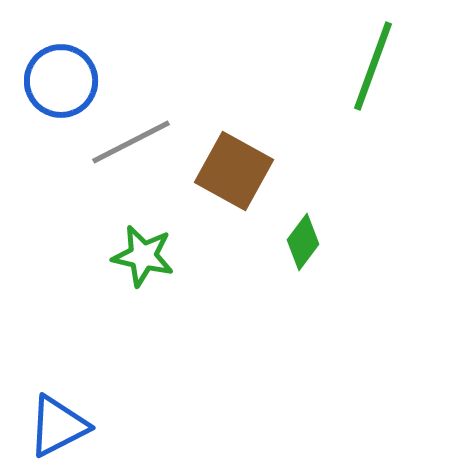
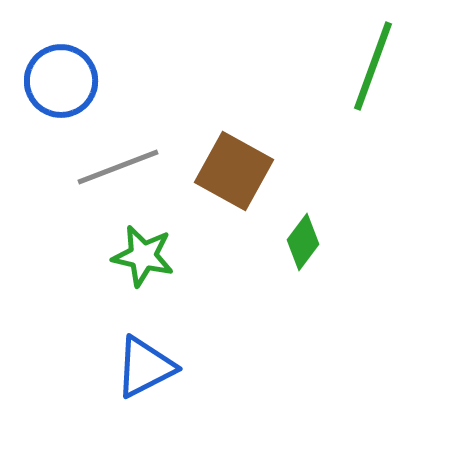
gray line: moved 13 px left, 25 px down; rotated 6 degrees clockwise
blue triangle: moved 87 px right, 59 px up
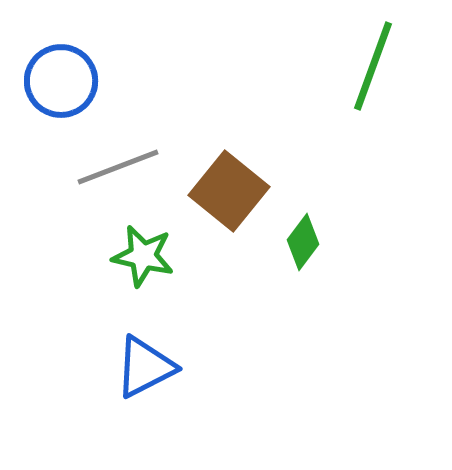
brown square: moved 5 px left, 20 px down; rotated 10 degrees clockwise
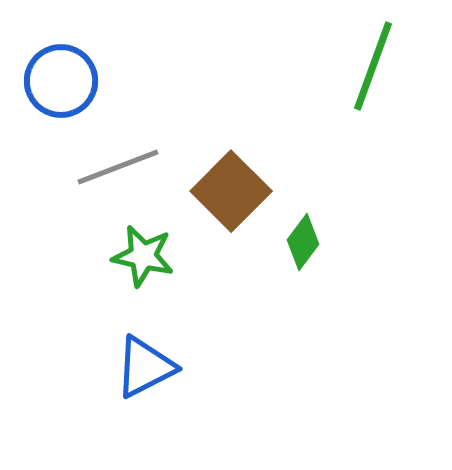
brown square: moved 2 px right; rotated 6 degrees clockwise
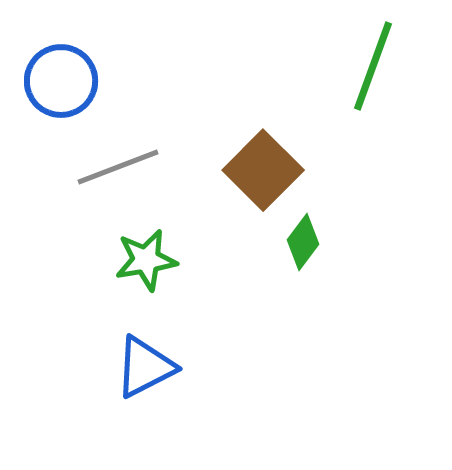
brown square: moved 32 px right, 21 px up
green star: moved 3 px right, 4 px down; rotated 22 degrees counterclockwise
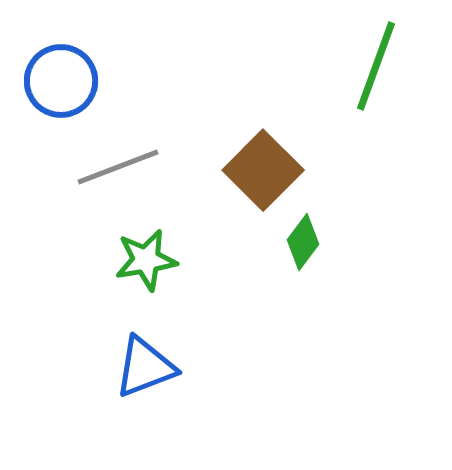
green line: moved 3 px right
blue triangle: rotated 6 degrees clockwise
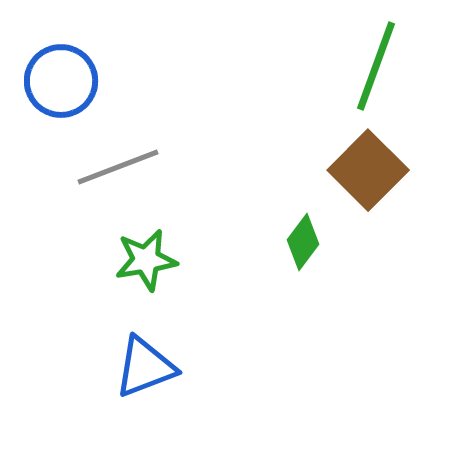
brown square: moved 105 px right
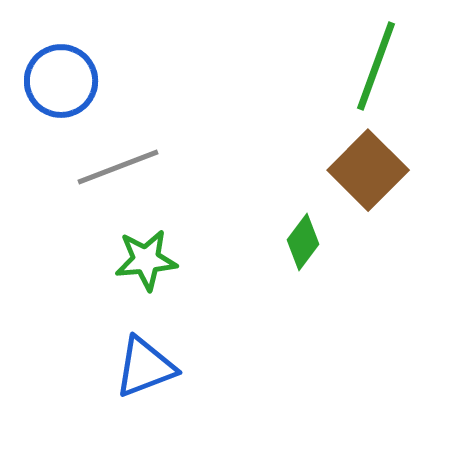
green star: rotated 4 degrees clockwise
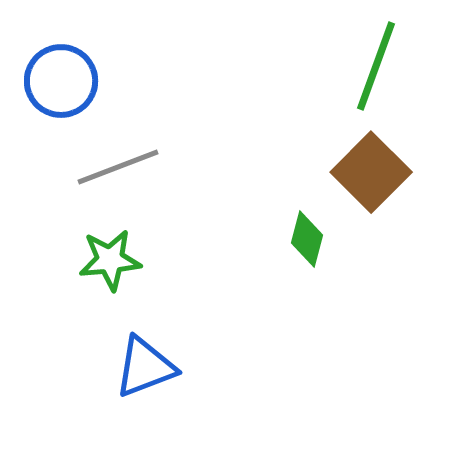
brown square: moved 3 px right, 2 px down
green diamond: moved 4 px right, 3 px up; rotated 22 degrees counterclockwise
green star: moved 36 px left
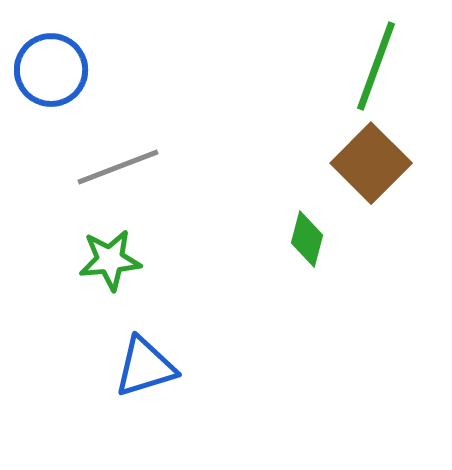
blue circle: moved 10 px left, 11 px up
brown square: moved 9 px up
blue triangle: rotated 4 degrees clockwise
